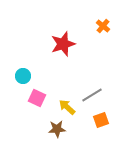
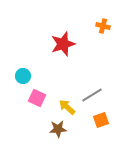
orange cross: rotated 24 degrees counterclockwise
brown star: moved 1 px right
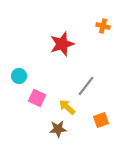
red star: moved 1 px left
cyan circle: moved 4 px left
gray line: moved 6 px left, 9 px up; rotated 20 degrees counterclockwise
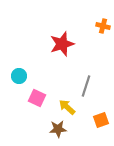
gray line: rotated 20 degrees counterclockwise
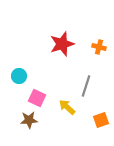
orange cross: moved 4 px left, 21 px down
brown star: moved 29 px left, 9 px up
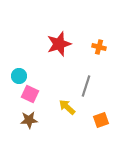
red star: moved 3 px left
pink square: moved 7 px left, 4 px up
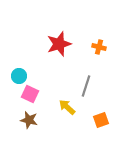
brown star: rotated 18 degrees clockwise
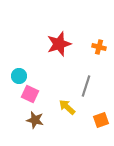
brown star: moved 6 px right
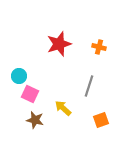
gray line: moved 3 px right
yellow arrow: moved 4 px left, 1 px down
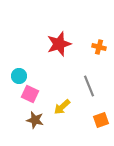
gray line: rotated 40 degrees counterclockwise
yellow arrow: moved 1 px left, 1 px up; rotated 84 degrees counterclockwise
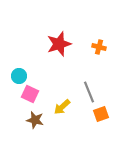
gray line: moved 6 px down
orange square: moved 6 px up
